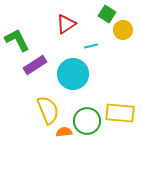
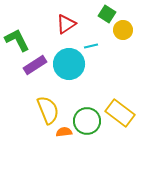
cyan circle: moved 4 px left, 10 px up
yellow rectangle: rotated 32 degrees clockwise
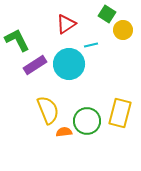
cyan line: moved 1 px up
yellow rectangle: rotated 68 degrees clockwise
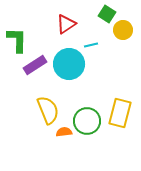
green L-shape: rotated 28 degrees clockwise
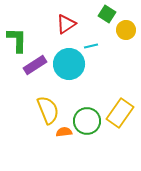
yellow circle: moved 3 px right
cyan line: moved 1 px down
yellow rectangle: rotated 20 degrees clockwise
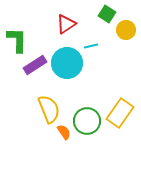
cyan circle: moved 2 px left, 1 px up
yellow semicircle: moved 1 px right, 1 px up
orange semicircle: rotated 63 degrees clockwise
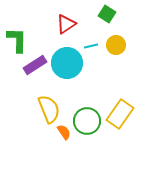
yellow circle: moved 10 px left, 15 px down
yellow rectangle: moved 1 px down
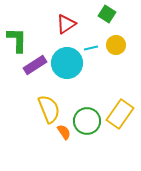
cyan line: moved 2 px down
